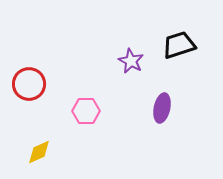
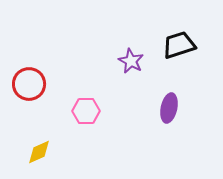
purple ellipse: moved 7 px right
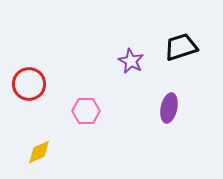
black trapezoid: moved 2 px right, 2 px down
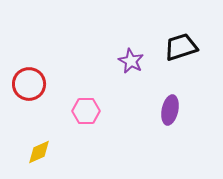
purple ellipse: moved 1 px right, 2 px down
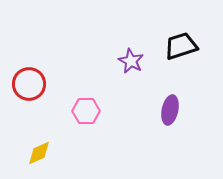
black trapezoid: moved 1 px up
yellow diamond: moved 1 px down
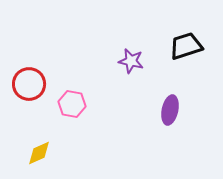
black trapezoid: moved 5 px right
purple star: rotated 15 degrees counterclockwise
pink hexagon: moved 14 px left, 7 px up; rotated 12 degrees clockwise
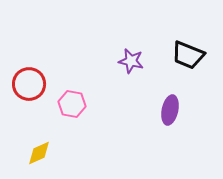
black trapezoid: moved 2 px right, 9 px down; rotated 140 degrees counterclockwise
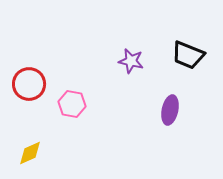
yellow diamond: moved 9 px left
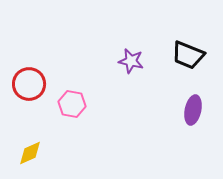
purple ellipse: moved 23 px right
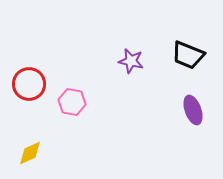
pink hexagon: moved 2 px up
purple ellipse: rotated 32 degrees counterclockwise
